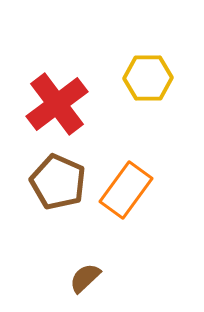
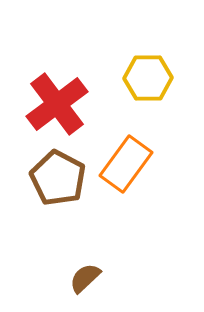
brown pentagon: moved 4 px up; rotated 4 degrees clockwise
orange rectangle: moved 26 px up
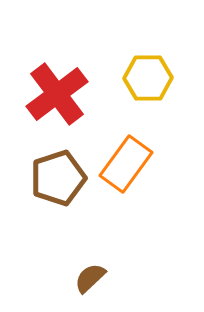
red cross: moved 10 px up
brown pentagon: rotated 26 degrees clockwise
brown semicircle: moved 5 px right
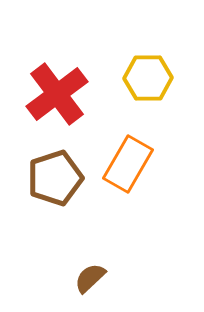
orange rectangle: moved 2 px right; rotated 6 degrees counterclockwise
brown pentagon: moved 3 px left
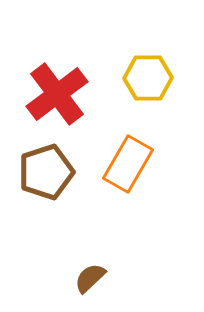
brown pentagon: moved 9 px left, 6 px up
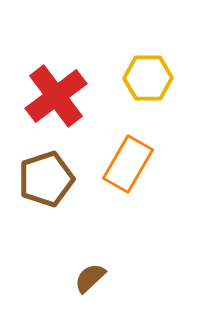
red cross: moved 1 px left, 2 px down
brown pentagon: moved 7 px down
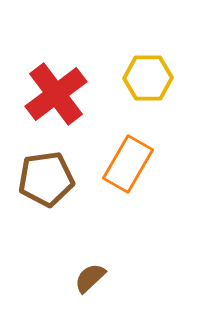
red cross: moved 2 px up
brown pentagon: rotated 10 degrees clockwise
